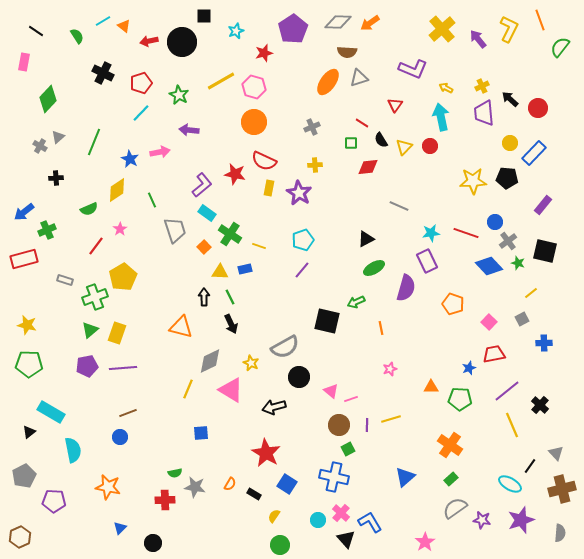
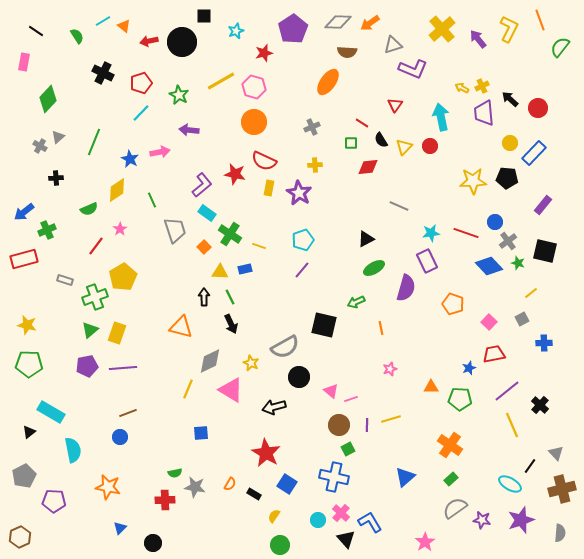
gray triangle at (359, 78): moved 34 px right, 33 px up
yellow arrow at (446, 88): moved 16 px right
black square at (327, 321): moved 3 px left, 4 px down
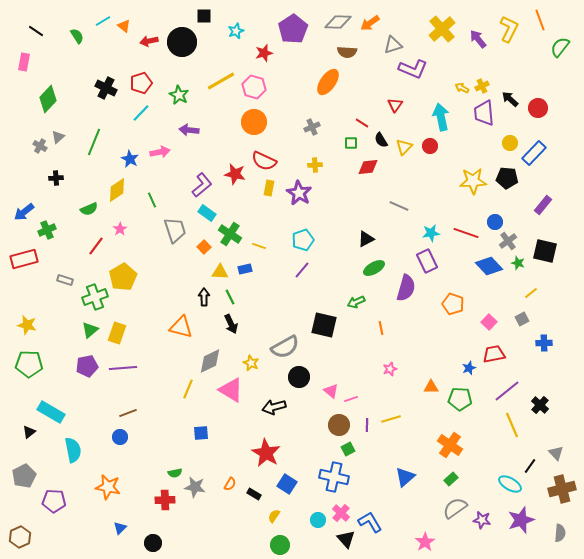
black cross at (103, 73): moved 3 px right, 15 px down
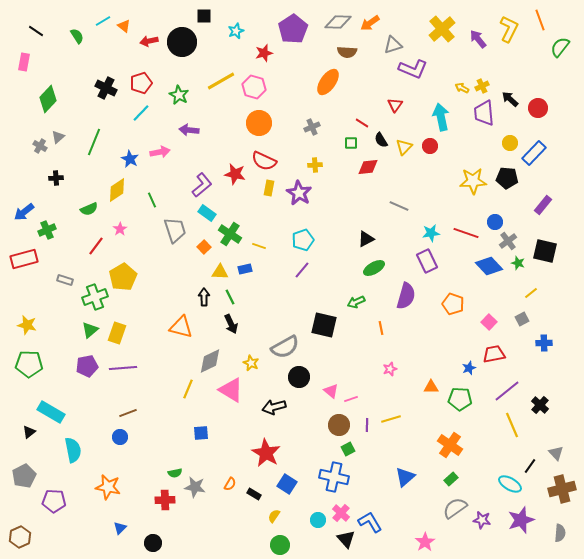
orange circle at (254, 122): moved 5 px right, 1 px down
purple semicircle at (406, 288): moved 8 px down
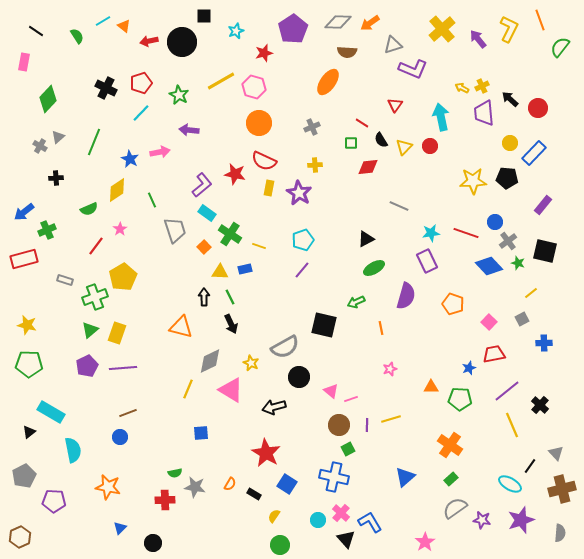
purple pentagon at (87, 366): rotated 15 degrees counterclockwise
